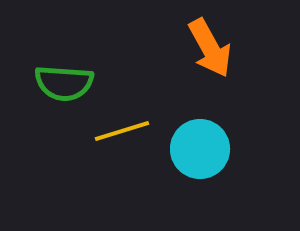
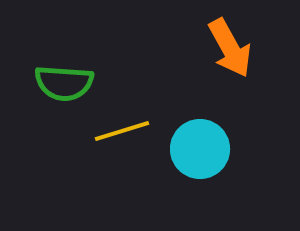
orange arrow: moved 20 px right
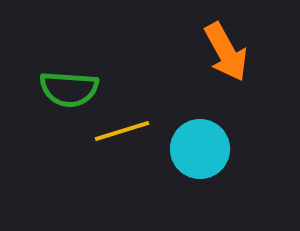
orange arrow: moved 4 px left, 4 px down
green semicircle: moved 5 px right, 6 px down
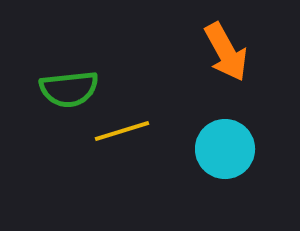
green semicircle: rotated 10 degrees counterclockwise
cyan circle: moved 25 px right
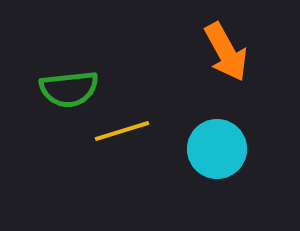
cyan circle: moved 8 px left
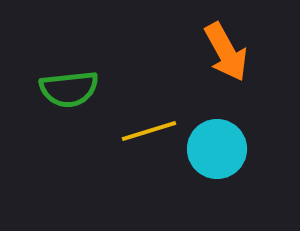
yellow line: moved 27 px right
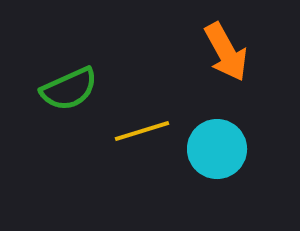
green semicircle: rotated 18 degrees counterclockwise
yellow line: moved 7 px left
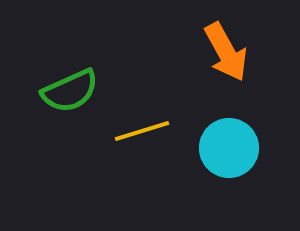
green semicircle: moved 1 px right, 2 px down
cyan circle: moved 12 px right, 1 px up
